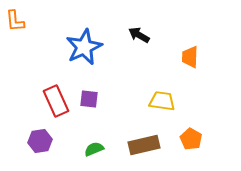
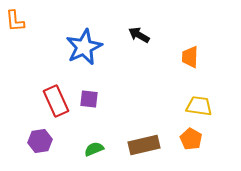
yellow trapezoid: moved 37 px right, 5 px down
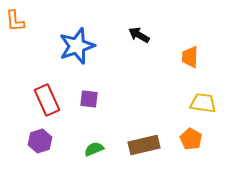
blue star: moved 7 px left, 1 px up; rotated 6 degrees clockwise
red rectangle: moved 9 px left, 1 px up
yellow trapezoid: moved 4 px right, 3 px up
purple hexagon: rotated 10 degrees counterclockwise
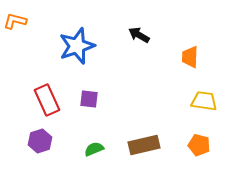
orange L-shape: rotated 110 degrees clockwise
yellow trapezoid: moved 1 px right, 2 px up
orange pentagon: moved 8 px right, 6 px down; rotated 15 degrees counterclockwise
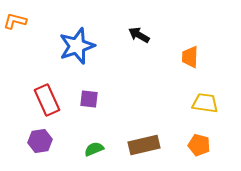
yellow trapezoid: moved 1 px right, 2 px down
purple hexagon: rotated 10 degrees clockwise
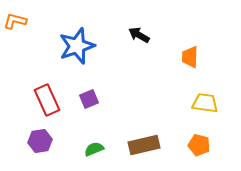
purple square: rotated 30 degrees counterclockwise
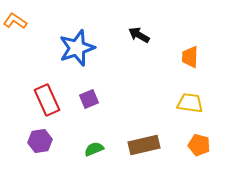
orange L-shape: rotated 20 degrees clockwise
blue star: moved 2 px down
yellow trapezoid: moved 15 px left
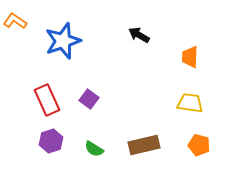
blue star: moved 14 px left, 7 px up
purple square: rotated 30 degrees counterclockwise
purple hexagon: moved 11 px right; rotated 10 degrees counterclockwise
green semicircle: rotated 126 degrees counterclockwise
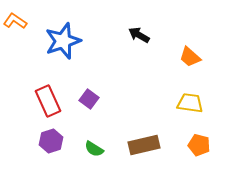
orange trapezoid: rotated 50 degrees counterclockwise
red rectangle: moved 1 px right, 1 px down
